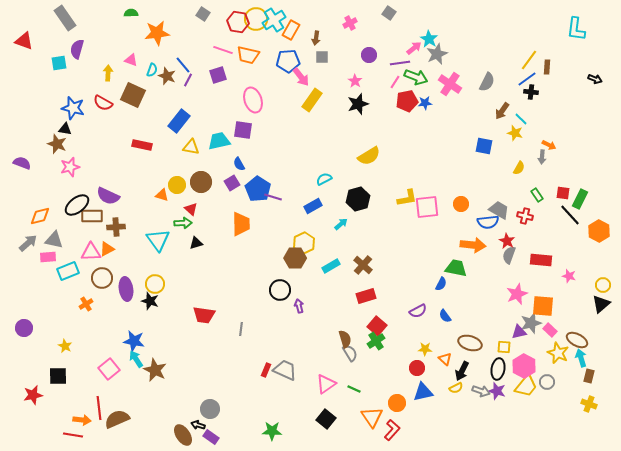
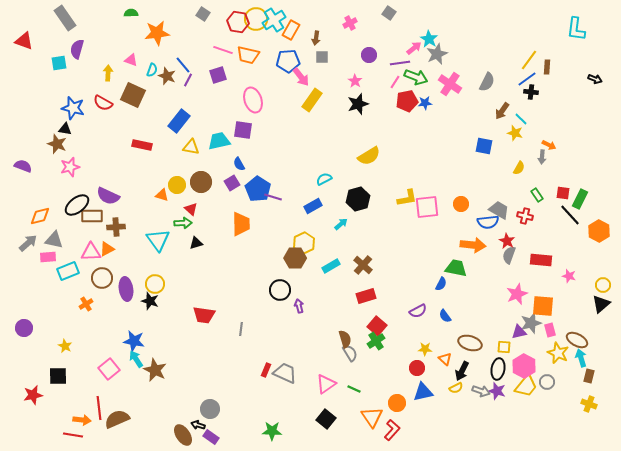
purple semicircle at (22, 163): moved 1 px right, 3 px down
pink rectangle at (550, 330): rotated 32 degrees clockwise
gray trapezoid at (285, 370): moved 3 px down
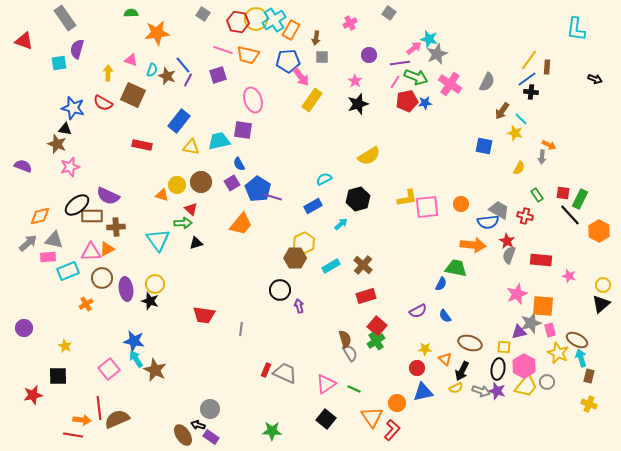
cyan star at (429, 39): rotated 18 degrees counterclockwise
orange trapezoid at (241, 224): rotated 40 degrees clockwise
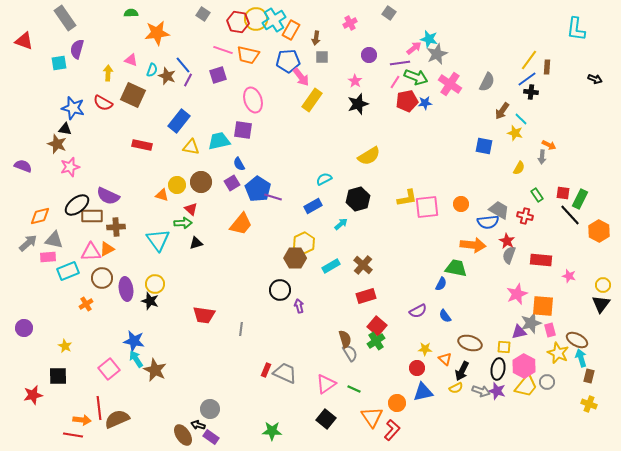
black triangle at (601, 304): rotated 12 degrees counterclockwise
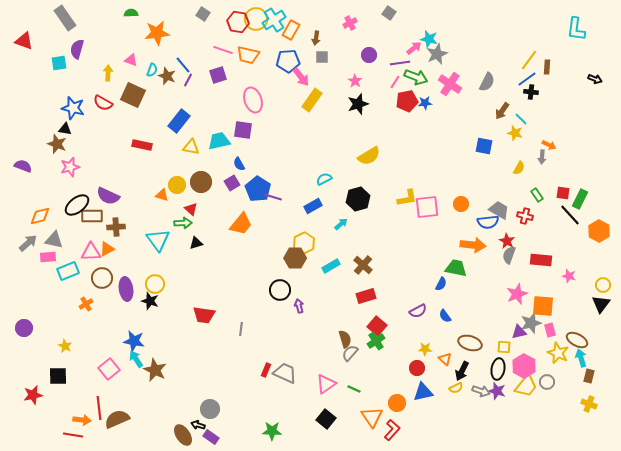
gray semicircle at (350, 353): rotated 108 degrees counterclockwise
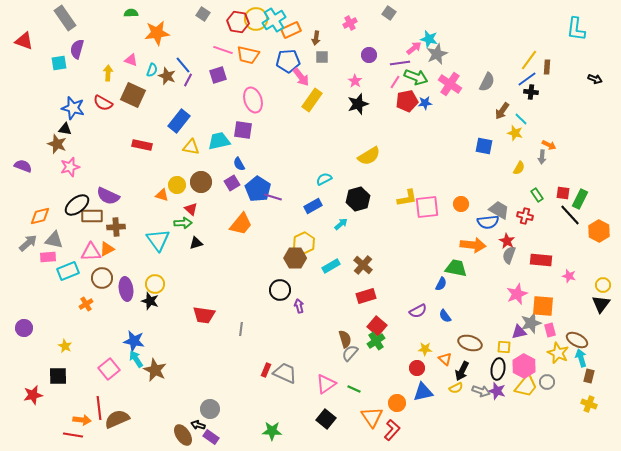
orange rectangle at (291, 30): rotated 36 degrees clockwise
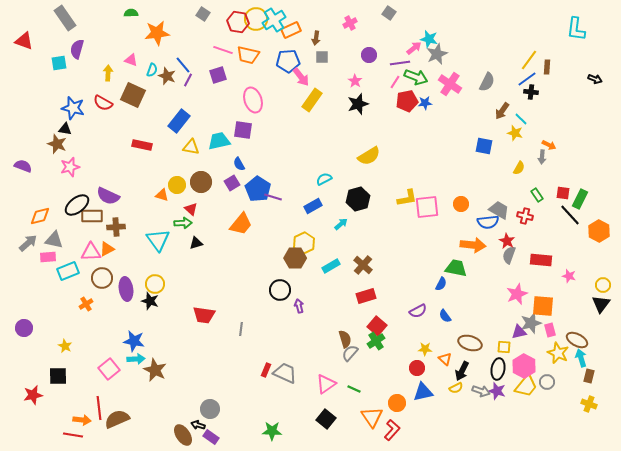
cyan arrow at (136, 359): rotated 120 degrees clockwise
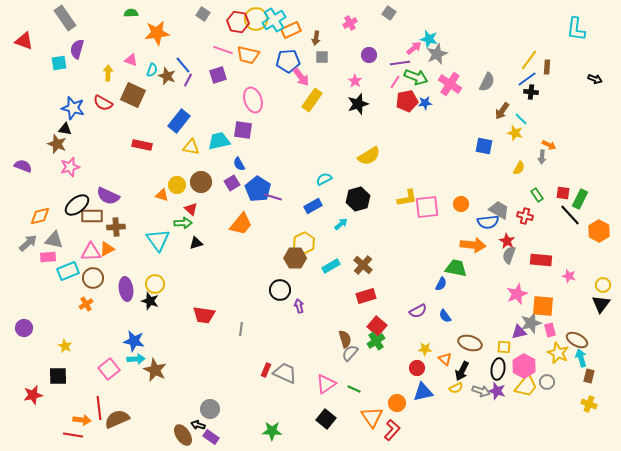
brown circle at (102, 278): moved 9 px left
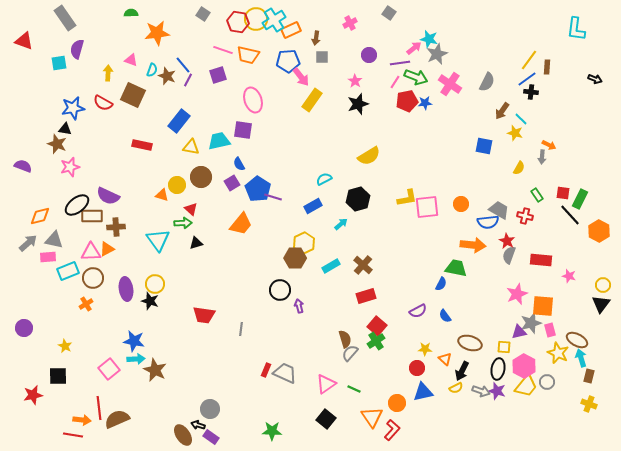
blue star at (73, 108): rotated 25 degrees counterclockwise
brown circle at (201, 182): moved 5 px up
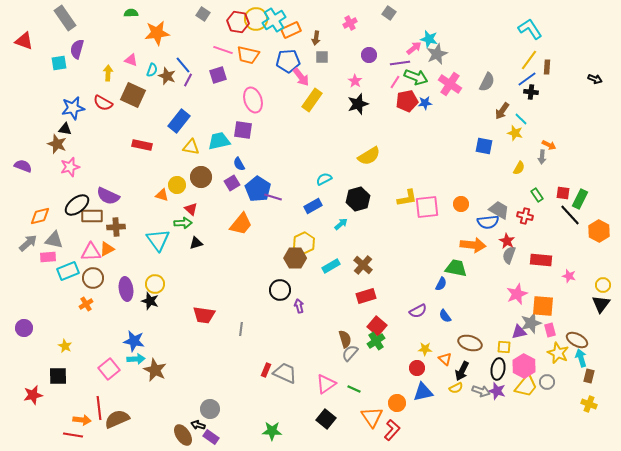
cyan L-shape at (576, 29): moved 46 px left; rotated 140 degrees clockwise
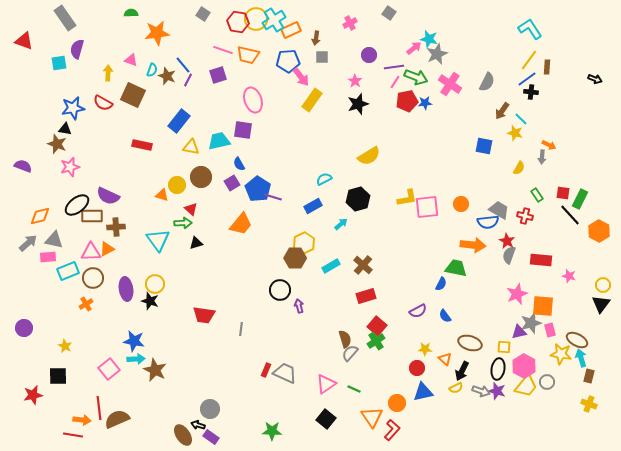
purple line at (400, 63): moved 6 px left, 4 px down
yellow star at (558, 353): moved 3 px right, 1 px down; rotated 15 degrees counterclockwise
